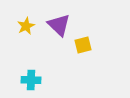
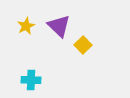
purple triangle: moved 1 px down
yellow square: rotated 30 degrees counterclockwise
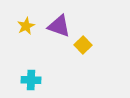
purple triangle: rotated 25 degrees counterclockwise
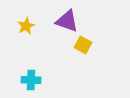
purple triangle: moved 8 px right, 5 px up
yellow square: rotated 18 degrees counterclockwise
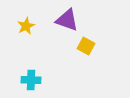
purple triangle: moved 1 px up
yellow square: moved 3 px right, 1 px down
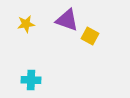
yellow star: moved 2 px up; rotated 18 degrees clockwise
yellow square: moved 4 px right, 10 px up
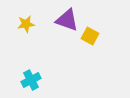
cyan cross: rotated 30 degrees counterclockwise
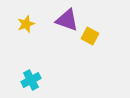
yellow star: rotated 12 degrees counterclockwise
